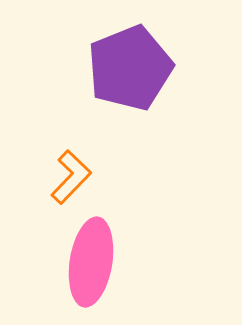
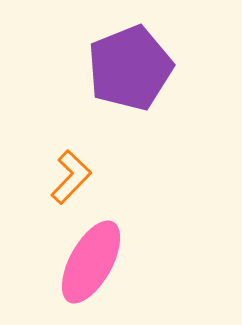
pink ellipse: rotated 20 degrees clockwise
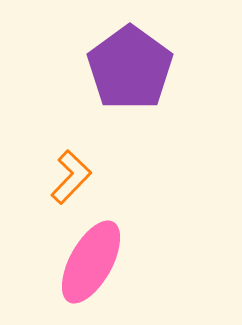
purple pentagon: rotated 14 degrees counterclockwise
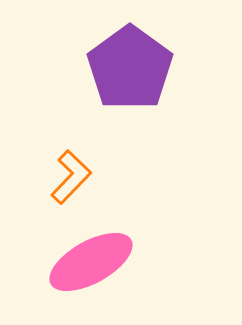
pink ellipse: rotated 32 degrees clockwise
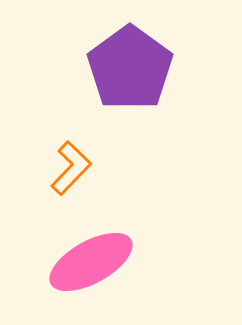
orange L-shape: moved 9 px up
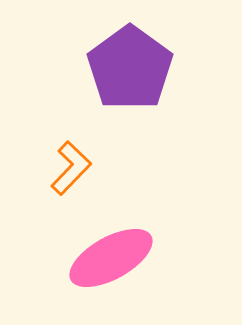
pink ellipse: moved 20 px right, 4 px up
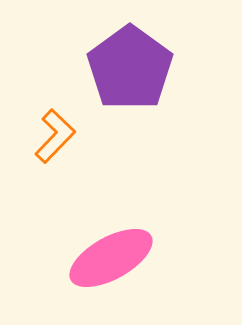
orange L-shape: moved 16 px left, 32 px up
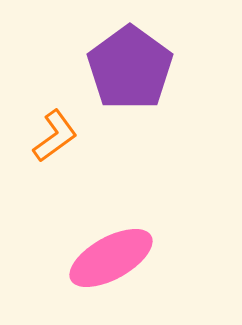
orange L-shape: rotated 10 degrees clockwise
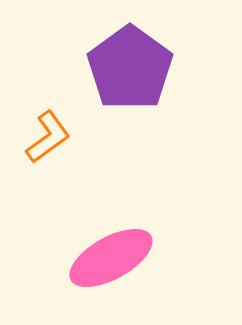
orange L-shape: moved 7 px left, 1 px down
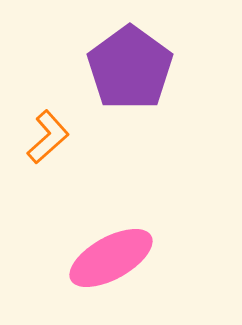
orange L-shape: rotated 6 degrees counterclockwise
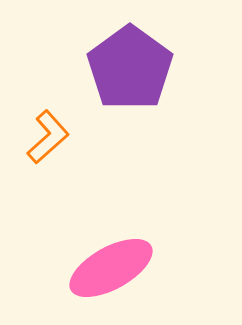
pink ellipse: moved 10 px down
